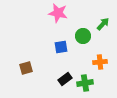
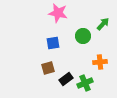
blue square: moved 8 px left, 4 px up
brown square: moved 22 px right
black rectangle: moved 1 px right
green cross: rotated 14 degrees counterclockwise
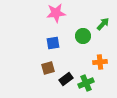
pink star: moved 2 px left; rotated 18 degrees counterclockwise
green cross: moved 1 px right
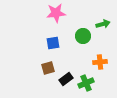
green arrow: rotated 32 degrees clockwise
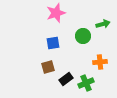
pink star: rotated 12 degrees counterclockwise
brown square: moved 1 px up
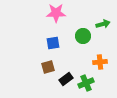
pink star: rotated 18 degrees clockwise
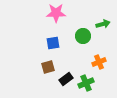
orange cross: moved 1 px left; rotated 16 degrees counterclockwise
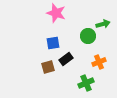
pink star: rotated 18 degrees clockwise
green circle: moved 5 px right
black rectangle: moved 20 px up
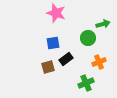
green circle: moved 2 px down
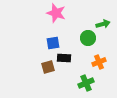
black rectangle: moved 2 px left, 1 px up; rotated 40 degrees clockwise
